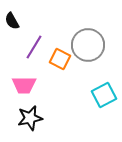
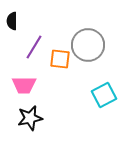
black semicircle: rotated 30 degrees clockwise
orange square: rotated 20 degrees counterclockwise
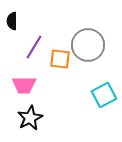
black star: rotated 15 degrees counterclockwise
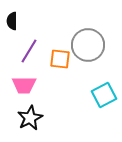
purple line: moved 5 px left, 4 px down
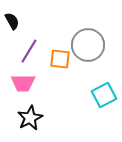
black semicircle: rotated 150 degrees clockwise
pink trapezoid: moved 1 px left, 2 px up
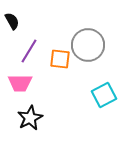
pink trapezoid: moved 3 px left
